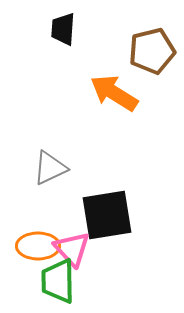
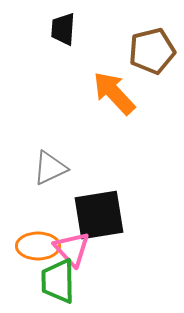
orange arrow: rotated 15 degrees clockwise
black square: moved 8 px left
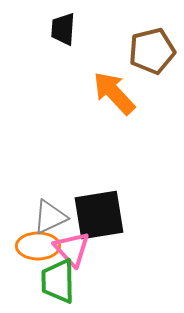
gray triangle: moved 49 px down
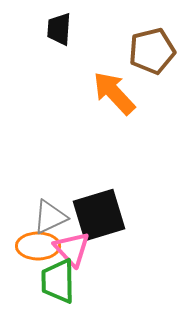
black trapezoid: moved 4 px left
black square: rotated 8 degrees counterclockwise
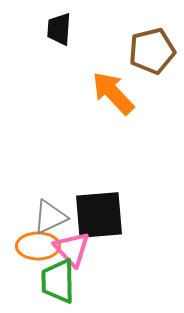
orange arrow: moved 1 px left
black square: rotated 12 degrees clockwise
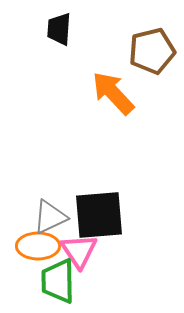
pink triangle: moved 7 px right, 2 px down; rotated 9 degrees clockwise
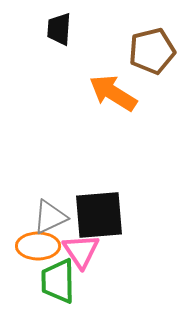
orange arrow: rotated 15 degrees counterclockwise
pink triangle: moved 2 px right
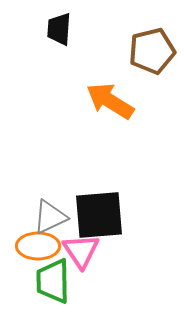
orange arrow: moved 3 px left, 8 px down
green trapezoid: moved 5 px left
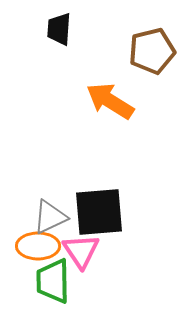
black square: moved 3 px up
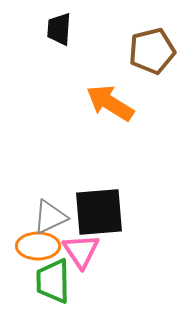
orange arrow: moved 2 px down
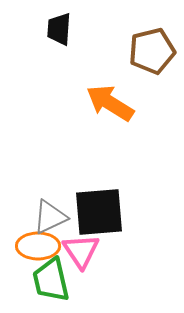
green trapezoid: moved 2 px left, 1 px up; rotated 12 degrees counterclockwise
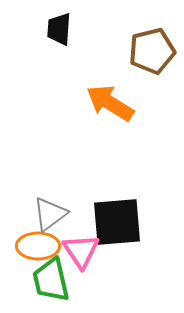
black square: moved 18 px right, 10 px down
gray triangle: moved 3 px up; rotated 12 degrees counterclockwise
